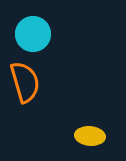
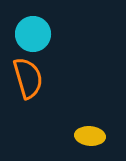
orange semicircle: moved 3 px right, 4 px up
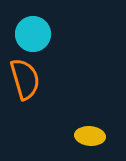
orange semicircle: moved 3 px left, 1 px down
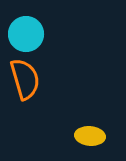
cyan circle: moved 7 px left
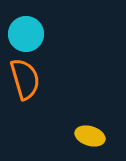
yellow ellipse: rotated 12 degrees clockwise
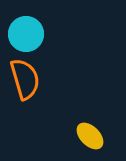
yellow ellipse: rotated 28 degrees clockwise
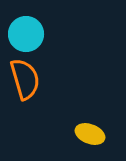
yellow ellipse: moved 2 px up; rotated 24 degrees counterclockwise
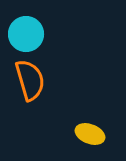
orange semicircle: moved 5 px right, 1 px down
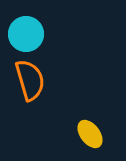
yellow ellipse: rotated 32 degrees clockwise
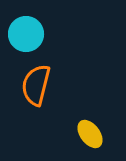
orange semicircle: moved 6 px right, 5 px down; rotated 150 degrees counterclockwise
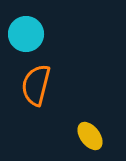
yellow ellipse: moved 2 px down
